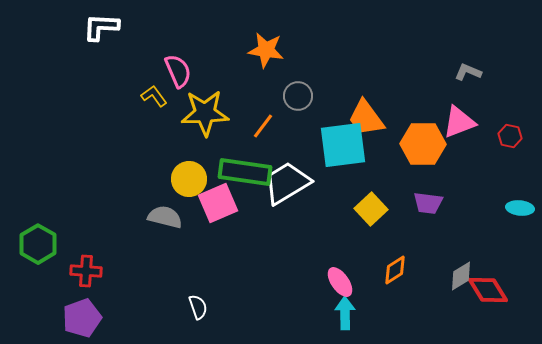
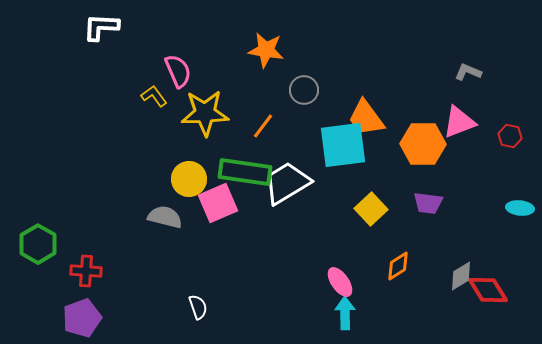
gray circle: moved 6 px right, 6 px up
orange diamond: moved 3 px right, 4 px up
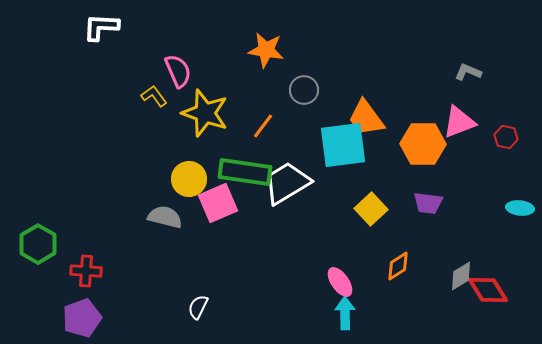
yellow star: rotated 21 degrees clockwise
red hexagon: moved 4 px left, 1 px down
white semicircle: rotated 135 degrees counterclockwise
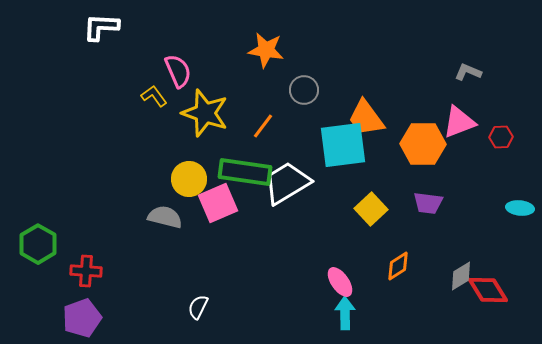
red hexagon: moved 5 px left; rotated 15 degrees counterclockwise
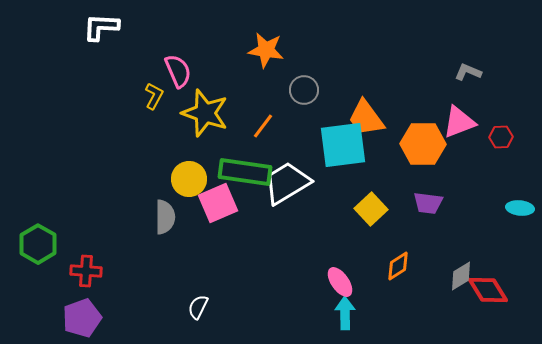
yellow L-shape: rotated 64 degrees clockwise
gray semicircle: rotated 76 degrees clockwise
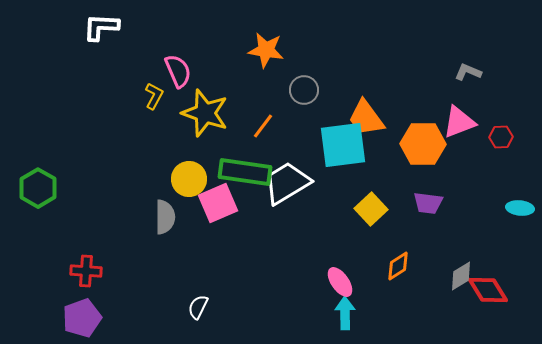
green hexagon: moved 56 px up
